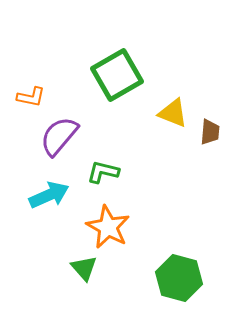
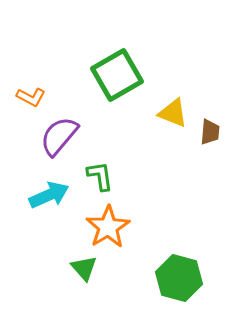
orange L-shape: rotated 16 degrees clockwise
green L-shape: moved 3 px left, 4 px down; rotated 68 degrees clockwise
orange star: rotated 12 degrees clockwise
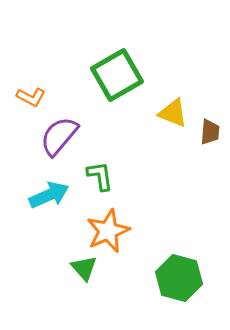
orange star: moved 4 px down; rotated 9 degrees clockwise
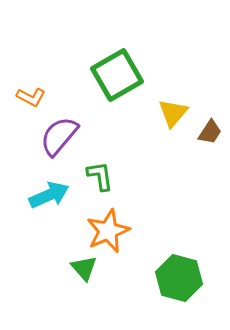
yellow triangle: rotated 48 degrees clockwise
brown trapezoid: rotated 28 degrees clockwise
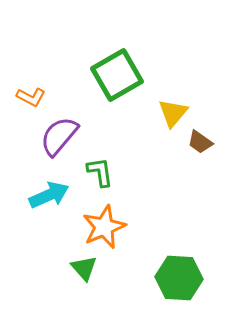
brown trapezoid: moved 10 px left, 10 px down; rotated 92 degrees clockwise
green L-shape: moved 4 px up
orange star: moved 4 px left, 4 px up
green hexagon: rotated 12 degrees counterclockwise
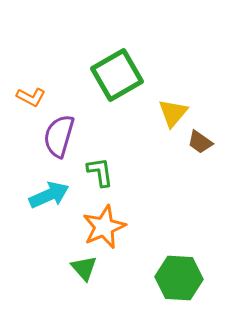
purple semicircle: rotated 24 degrees counterclockwise
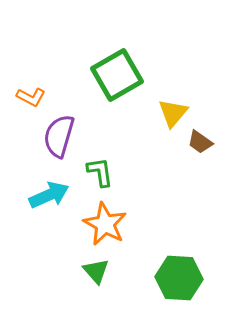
orange star: moved 1 px right, 3 px up; rotated 21 degrees counterclockwise
green triangle: moved 12 px right, 3 px down
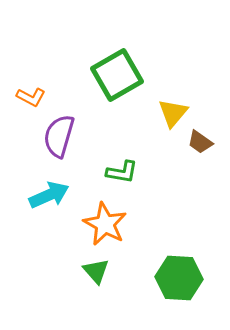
green L-shape: moved 22 px right; rotated 108 degrees clockwise
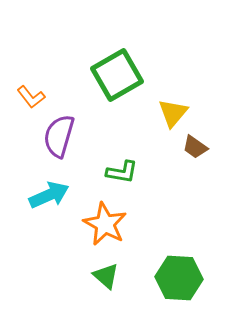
orange L-shape: rotated 24 degrees clockwise
brown trapezoid: moved 5 px left, 5 px down
green triangle: moved 10 px right, 5 px down; rotated 8 degrees counterclockwise
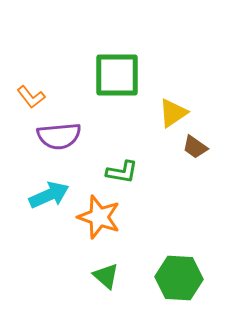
green square: rotated 30 degrees clockwise
yellow triangle: rotated 16 degrees clockwise
purple semicircle: rotated 111 degrees counterclockwise
orange star: moved 6 px left, 7 px up; rotated 9 degrees counterclockwise
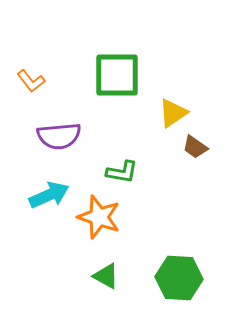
orange L-shape: moved 16 px up
green triangle: rotated 12 degrees counterclockwise
